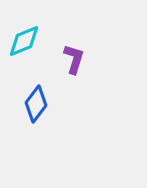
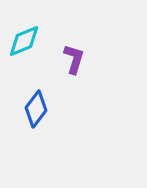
blue diamond: moved 5 px down
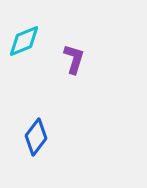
blue diamond: moved 28 px down
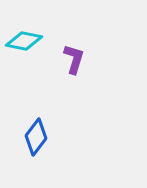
cyan diamond: rotated 33 degrees clockwise
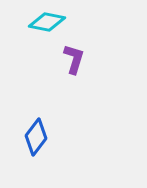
cyan diamond: moved 23 px right, 19 px up
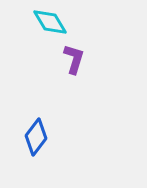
cyan diamond: moved 3 px right; rotated 48 degrees clockwise
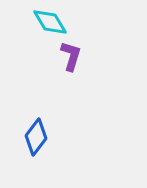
purple L-shape: moved 3 px left, 3 px up
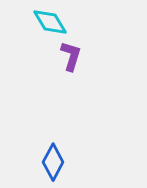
blue diamond: moved 17 px right, 25 px down; rotated 9 degrees counterclockwise
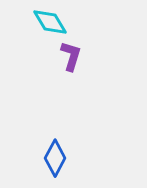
blue diamond: moved 2 px right, 4 px up
